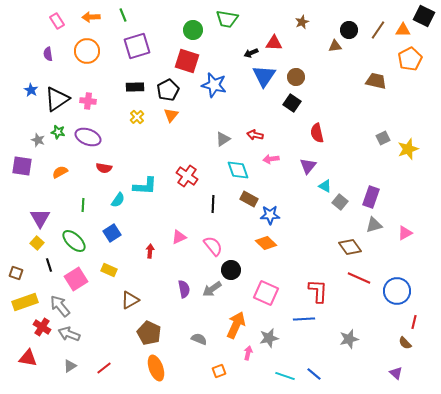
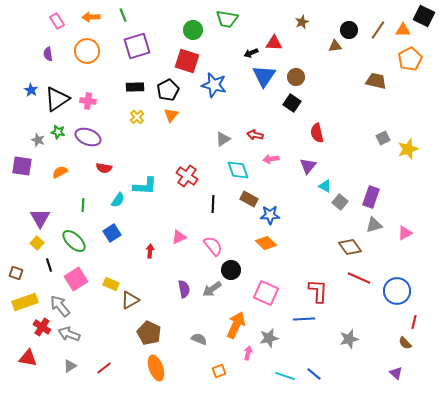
yellow rectangle at (109, 270): moved 2 px right, 14 px down
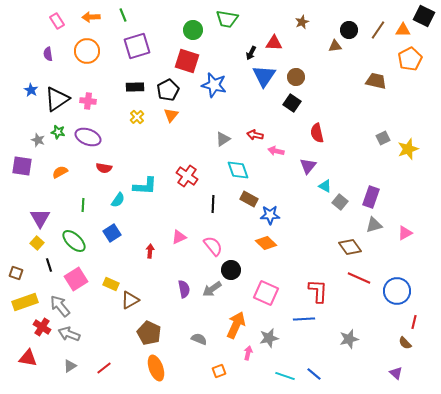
black arrow at (251, 53): rotated 40 degrees counterclockwise
pink arrow at (271, 159): moved 5 px right, 8 px up; rotated 21 degrees clockwise
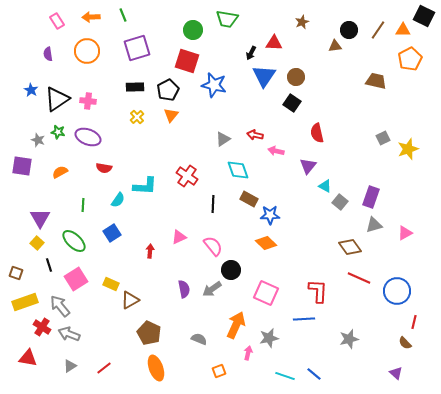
purple square at (137, 46): moved 2 px down
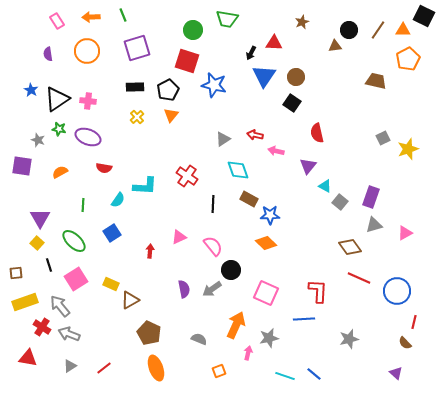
orange pentagon at (410, 59): moved 2 px left
green star at (58, 132): moved 1 px right, 3 px up
brown square at (16, 273): rotated 24 degrees counterclockwise
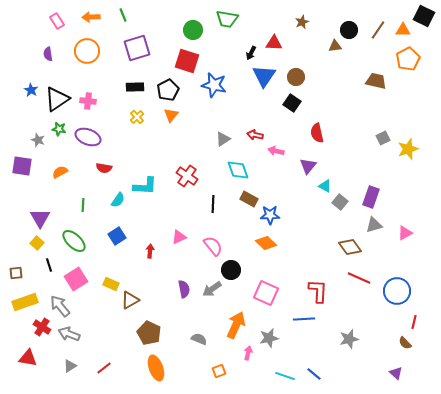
blue square at (112, 233): moved 5 px right, 3 px down
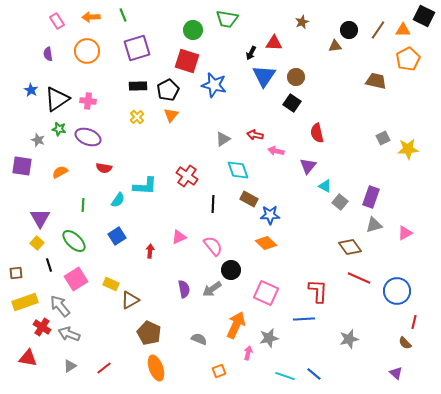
black rectangle at (135, 87): moved 3 px right, 1 px up
yellow star at (408, 149): rotated 15 degrees clockwise
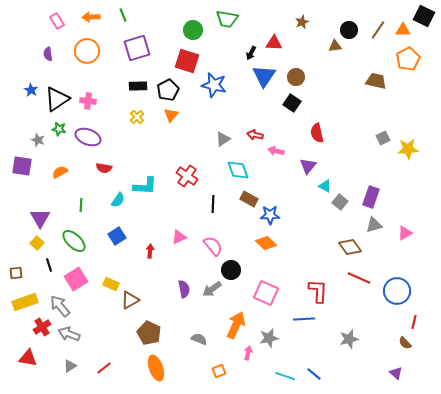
green line at (83, 205): moved 2 px left
red cross at (42, 327): rotated 24 degrees clockwise
